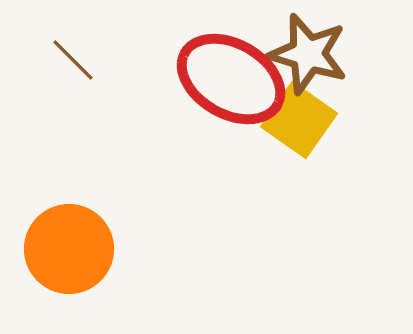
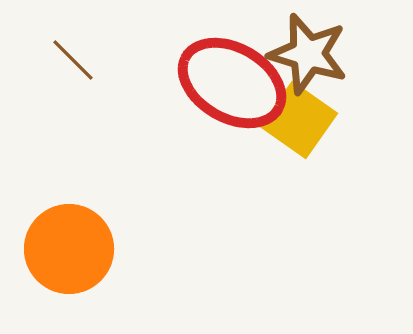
red ellipse: moved 1 px right, 4 px down
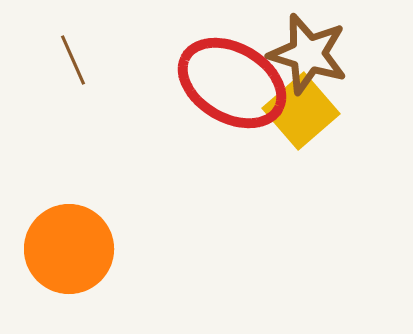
brown line: rotated 21 degrees clockwise
yellow square: moved 2 px right, 9 px up; rotated 14 degrees clockwise
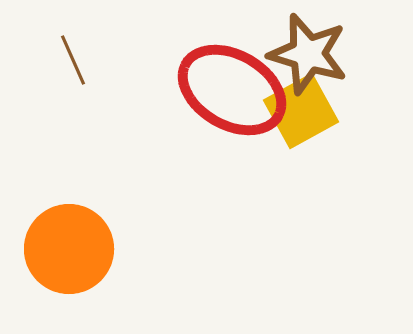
red ellipse: moved 7 px down
yellow square: rotated 12 degrees clockwise
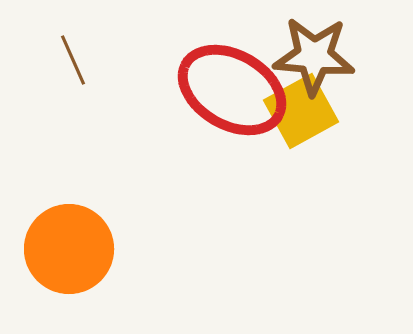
brown star: moved 6 px right, 2 px down; rotated 12 degrees counterclockwise
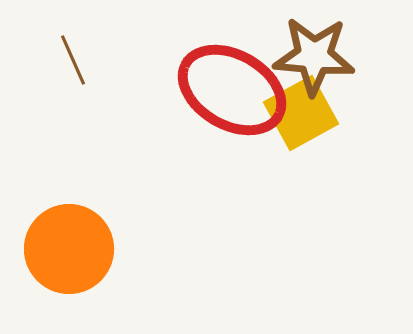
yellow square: moved 2 px down
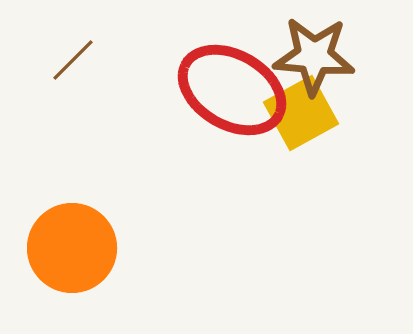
brown line: rotated 69 degrees clockwise
orange circle: moved 3 px right, 1 px up
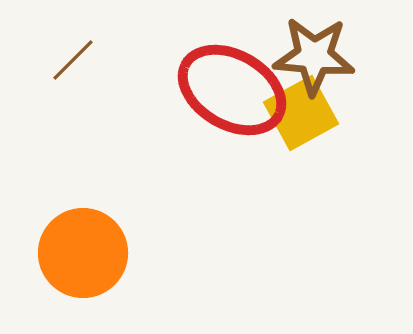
orange circle: moved 11 px right, 5 px down
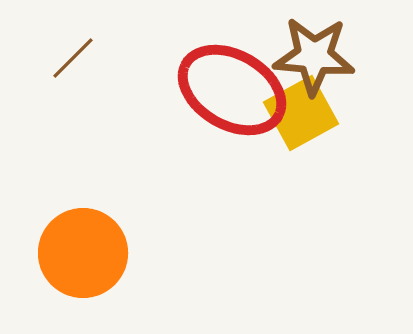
brown line: moved 2 px up
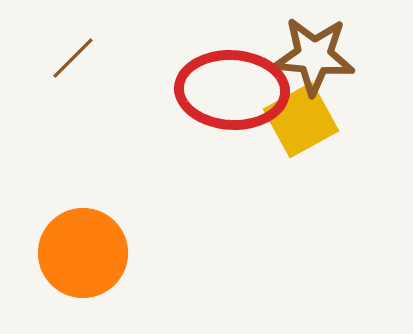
red ellipse: rotated 27 degrees counterclockwise
yellow square: moved 7 px down
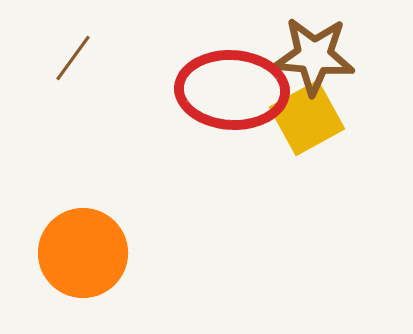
brown line: rotated 9 degrees counterclockwise
yellow square: moved 6 px right, 2 px up
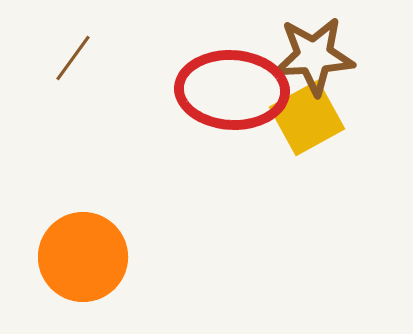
brown star: rotated 8 degrees counterclockwise
orange circle: moved 4 px down
